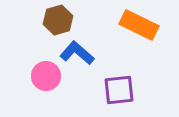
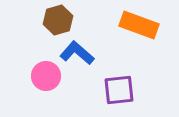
orange rectangle: rotated 6 degrees counterclockwise
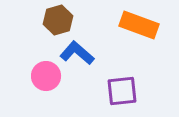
purple square: moved 3 px right, 1 px down
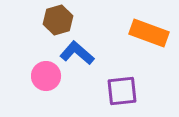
orange rectangle: moved 10 px right, 8 px down
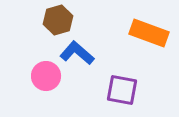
purple square: moved 1 px up; rotated 16 degrees clockwise
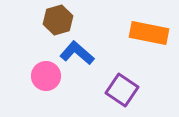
orange rectangle: rotated 9 degrees counterclockwise
purple square: rotated 24 degrees clockwise
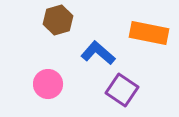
blue L-shape: moved 21 px right
pink circle: moved 2 px right, 8 px down
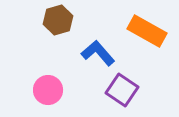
orange rectangle: moved 2 px left, 2 px up; rotated 18 degrees clockwise
blue L-shape: rotated 8 degrees clockwise
pink circle: moved 6 px down
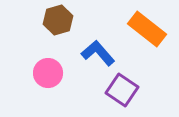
orange rectangle: moved 2 px up; rotated 9 degrees clockwise
pink circle: moved 17 px up
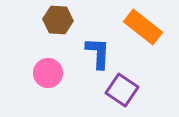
brown hexagon: rotated 20 degrees clockwise
orange rectangle: moved 4 px left, 2 px up
blue L-shape: rotated 44 degrees clockwise
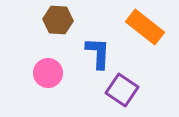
orange rectangle: moved 2 px right
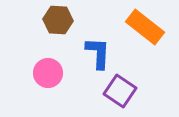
purple square: moved 2 px left, 1 px down
